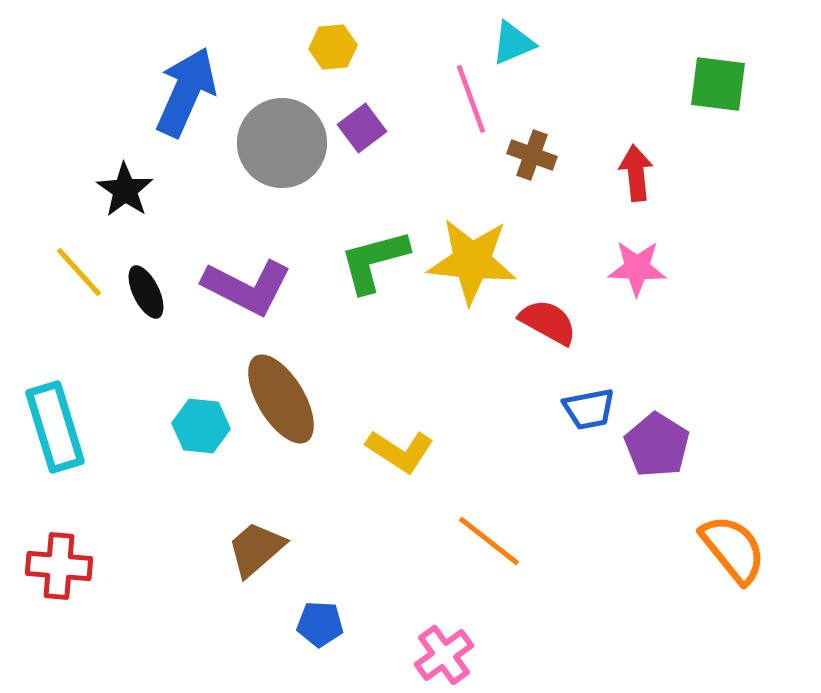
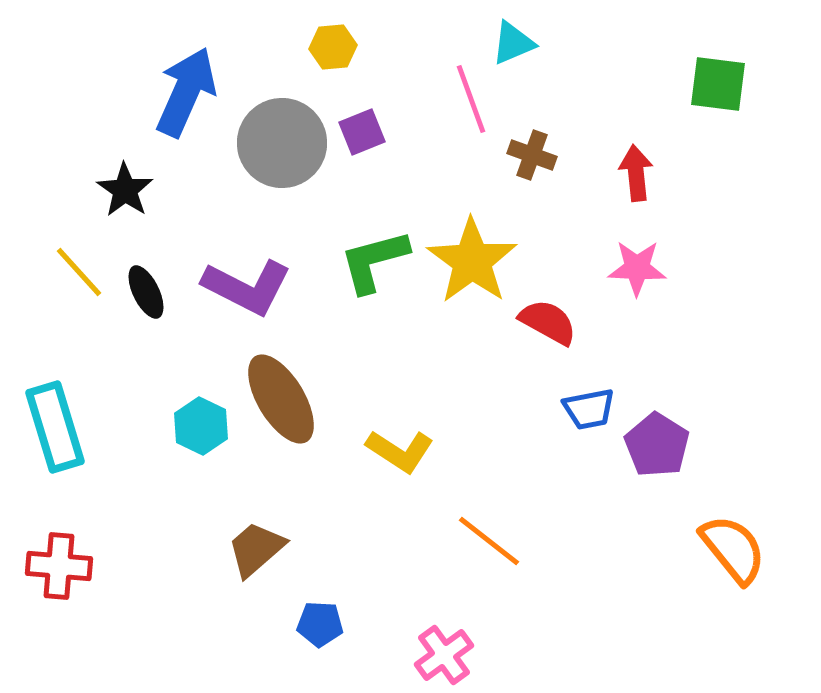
purple square: moved 4 px down; rotated 15 degrees clockwise
yellow star: rotated 30 degrees clockwise
cyan hexagon: rotated 20 degrees clockwise
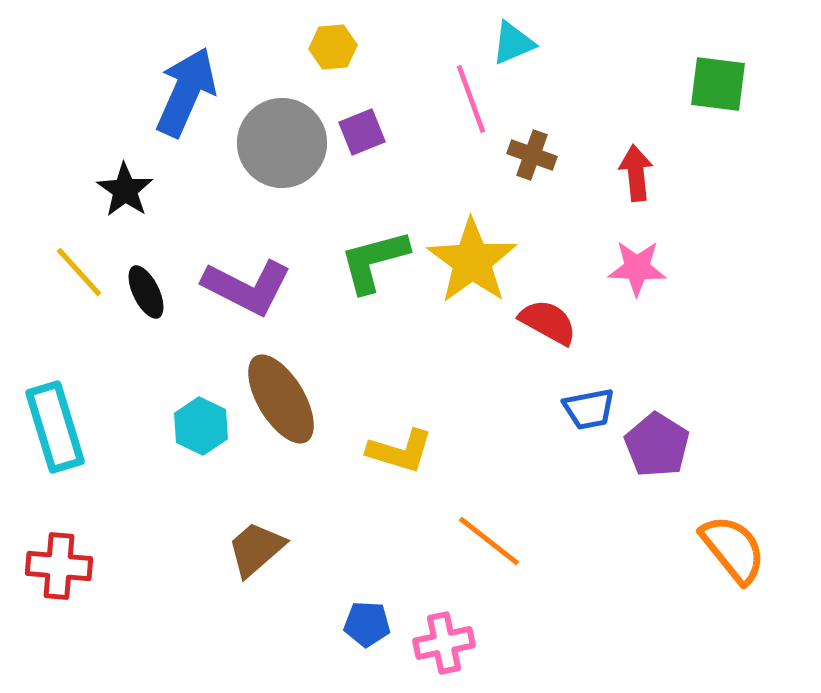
yellow L-shape: rotated 16 degrees counterclockwise
blue pentagon: moved 47 px right
pink cross: moved 12 px up; rotated 24 degrees clockwise
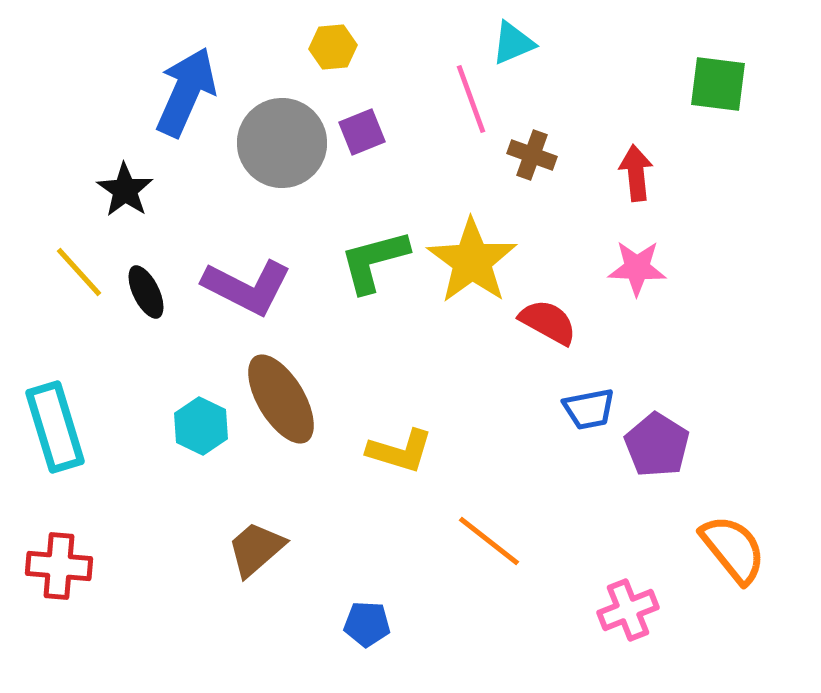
pink cross: moved 184 px right, 33 px up; rotated 10 degrees counterclockwise
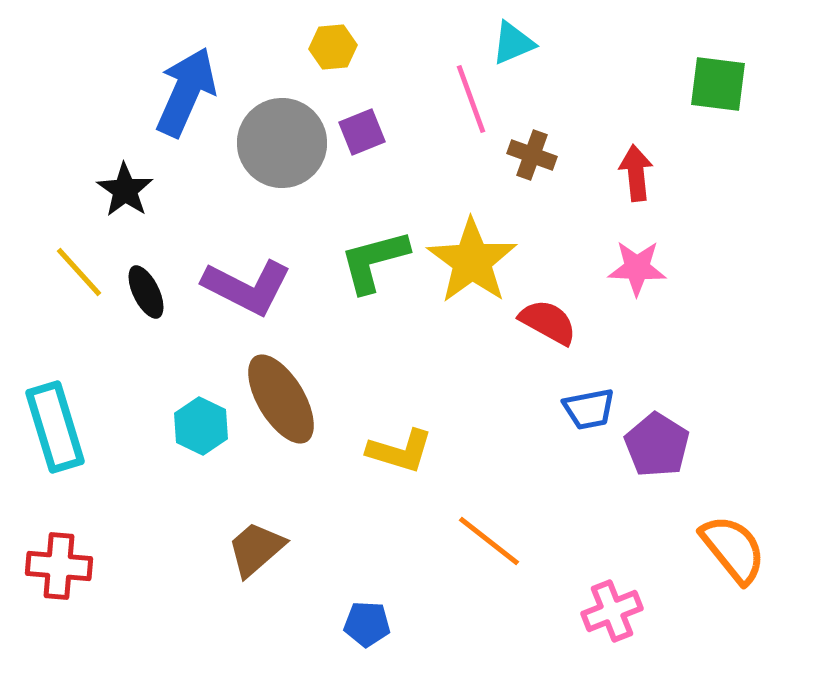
pink cross: moved 16 px left, 1 px down
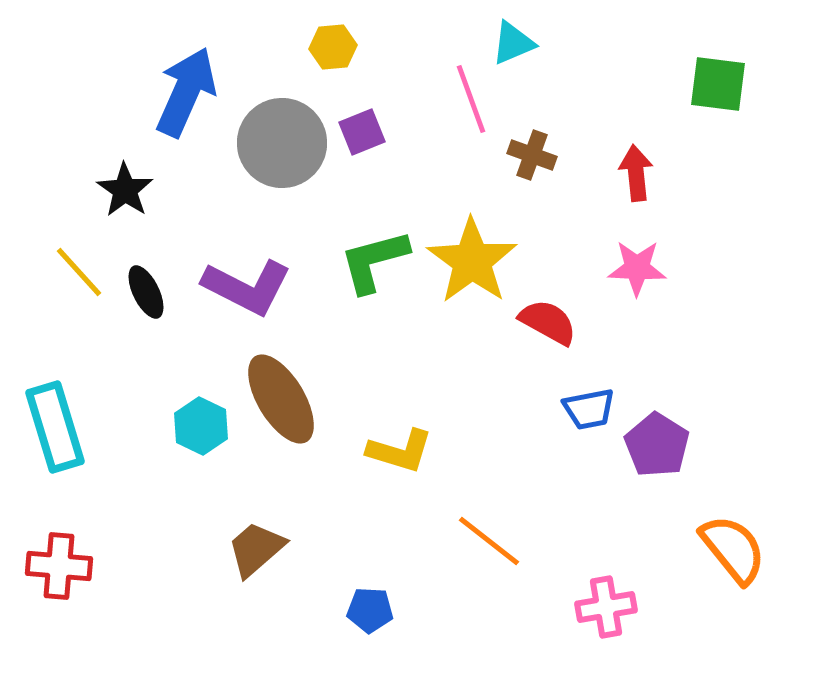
pink cross: moved 6 px left, 4 px up; rotated 12 degrees clockwise
blue pentagon: moved 3 px right, 14 px up
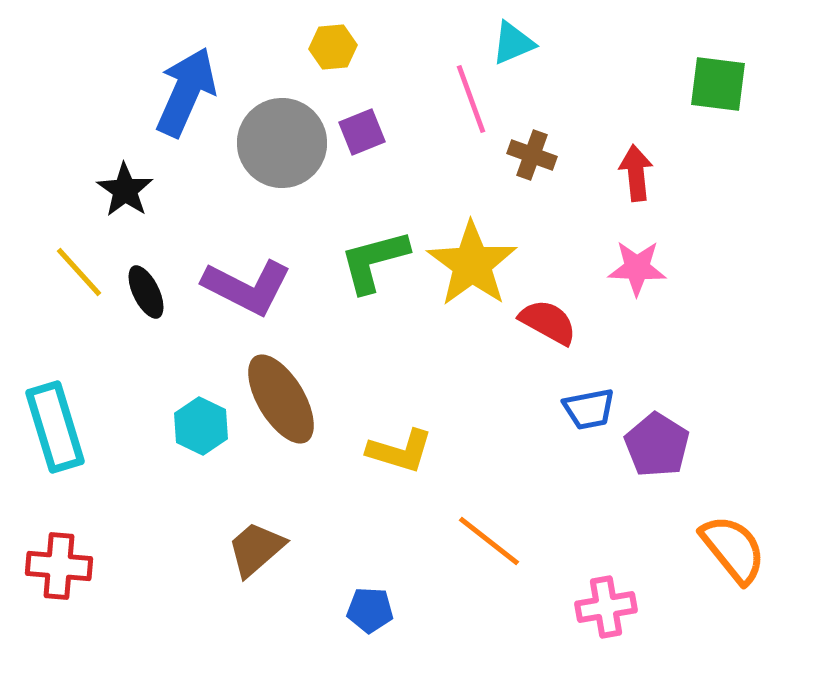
yellow star: moved 3 px down
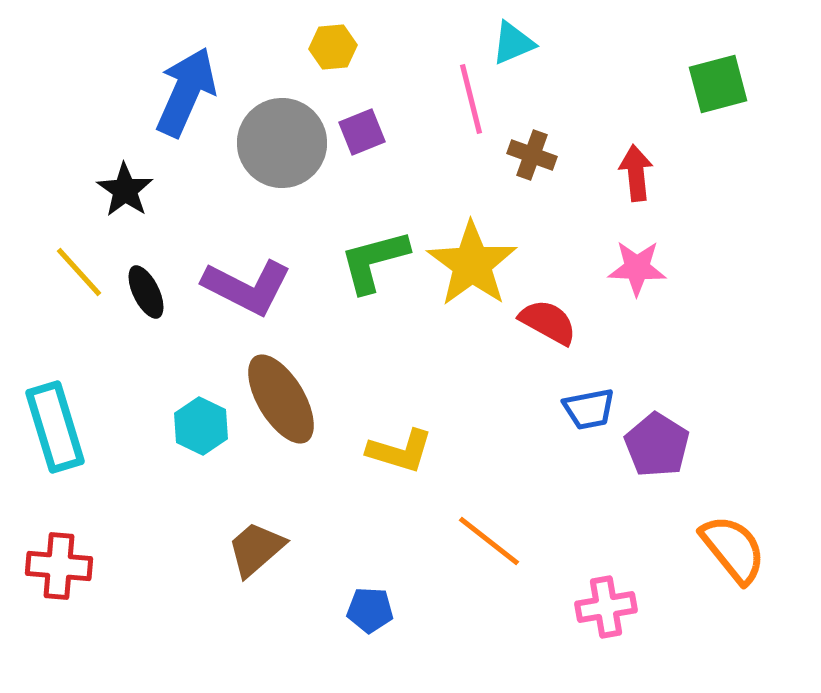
green square: rotated 22 degrees counterclockwise
pink line: rotated 6 degrees clockwise
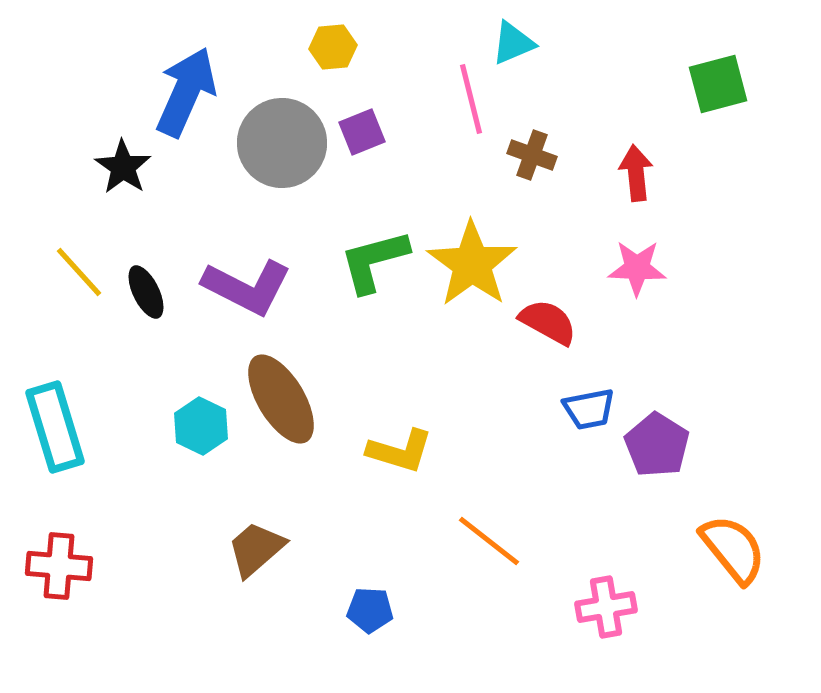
black star: moved 2 px left, 23 px up
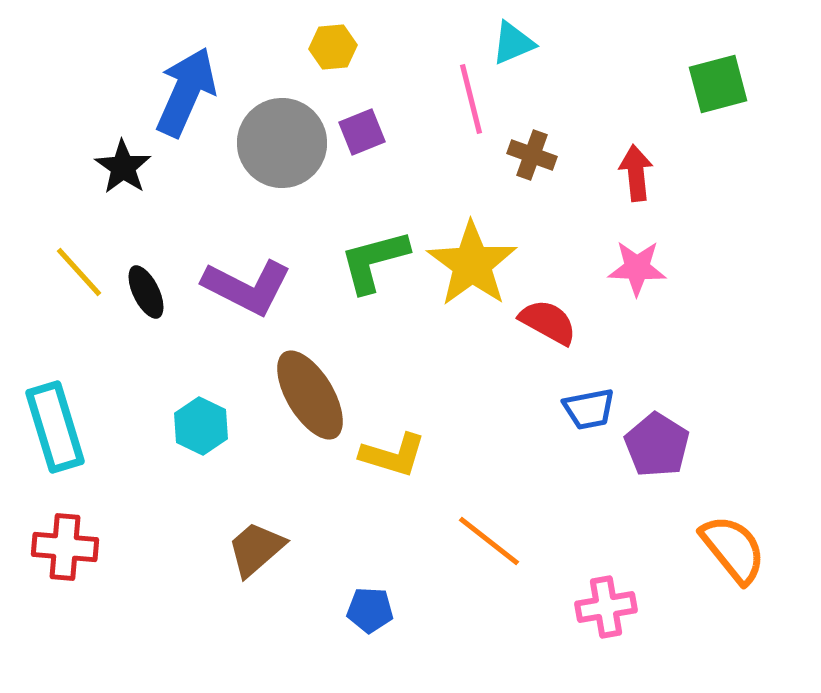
brown ellipse: moved 29 px right, 4 px up
yellow L-shape: moved 7 px left, 4 px down
red cross: moved 6 px right, 19 px up
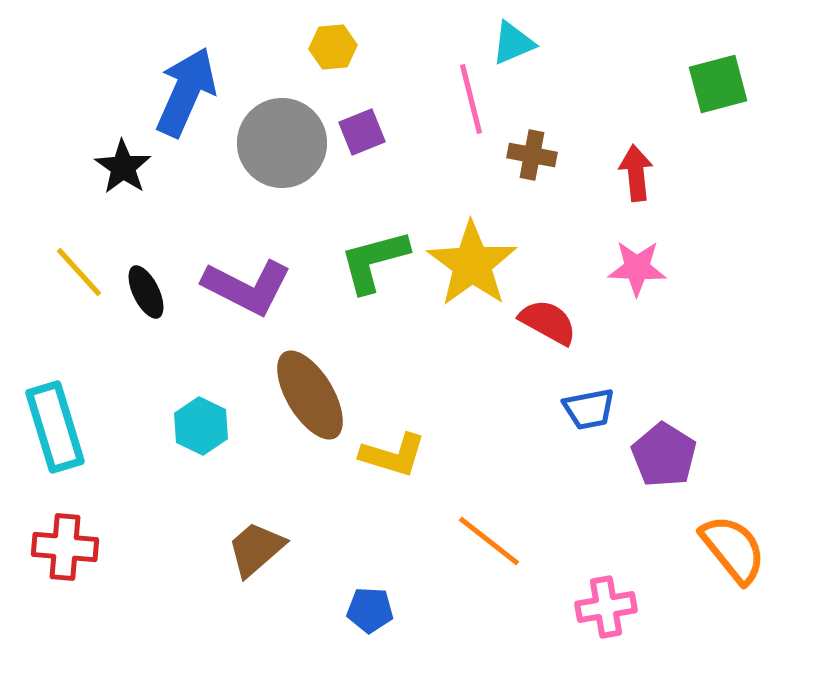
brown cross: rotated 9 degrees counterclockwise
purple pentagon: moved 7 px right, 10 px down
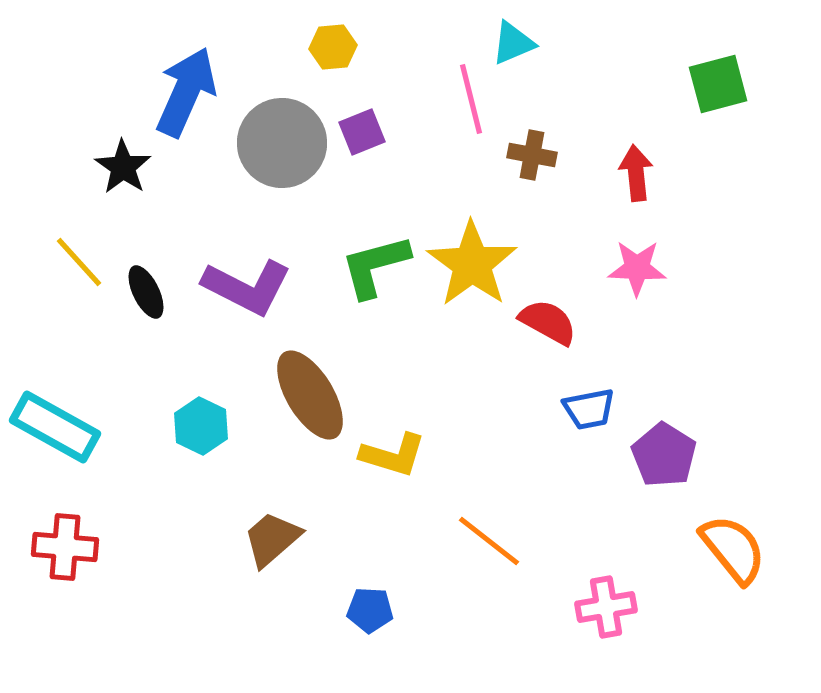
green L-shape: moved 1 px right, 5 px down
yellow line: moved 10 px up
cyan rectangle: rotated 44 degrees counterclockwise
brown trapezoid: moved 16 px right, 10 px up
